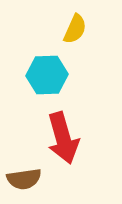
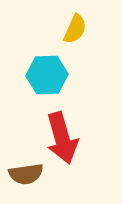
red arrow: moved 1 px left
brown semicircle: moved 2 px right, 5 px up
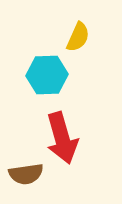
yellow semicircle: moved 3 px right, 8 px down
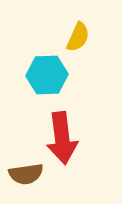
red arrow: rotated 9 degrees clockwise
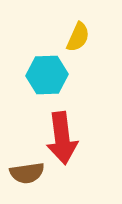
brown semicircle: moved 1 px right, 1 px up
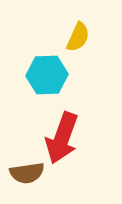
red arrow: rotated 27 degrees clockwise
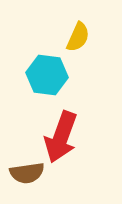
cyan hexagon: rotated 9 degrees clockwise
red arrow: moved 1 px left, 1 px up
